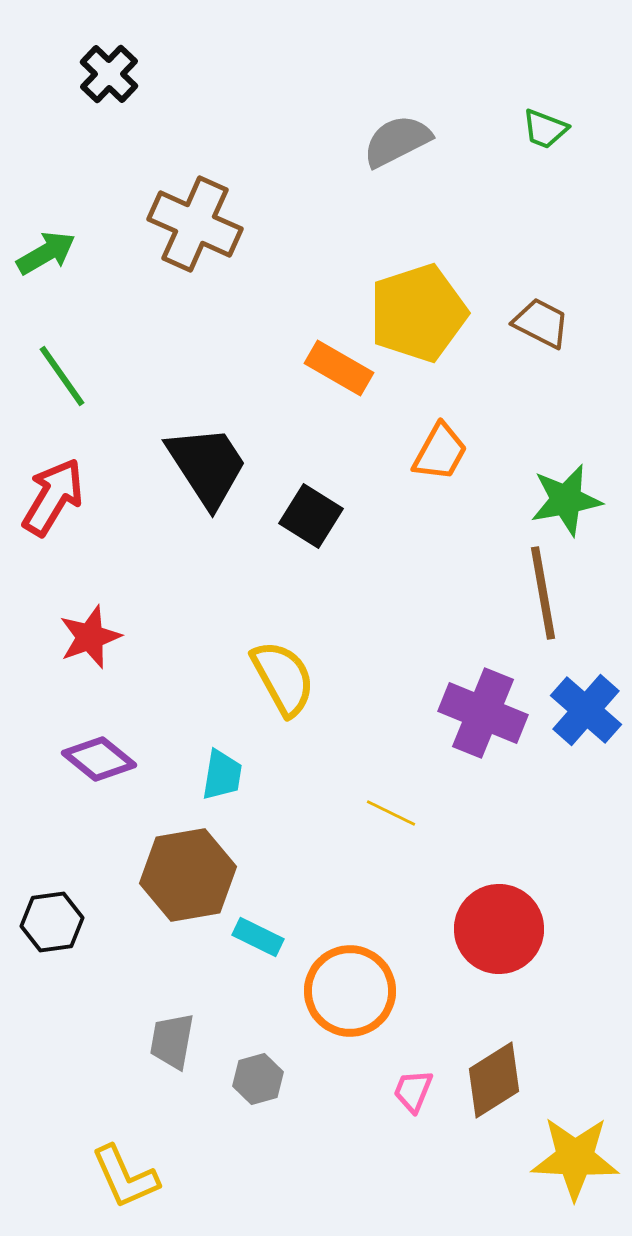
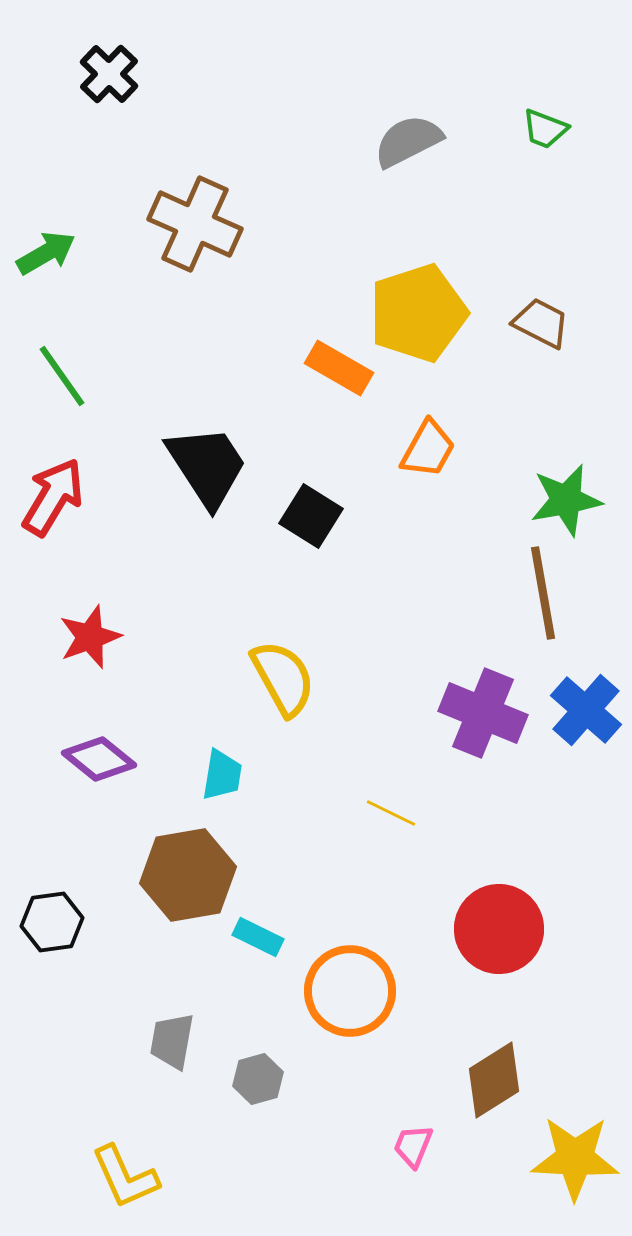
gray semicircle: moved 11 px right
orange trapezoid: moved 12 px left, 3 px up
pink trapezoid: moved 55 px down
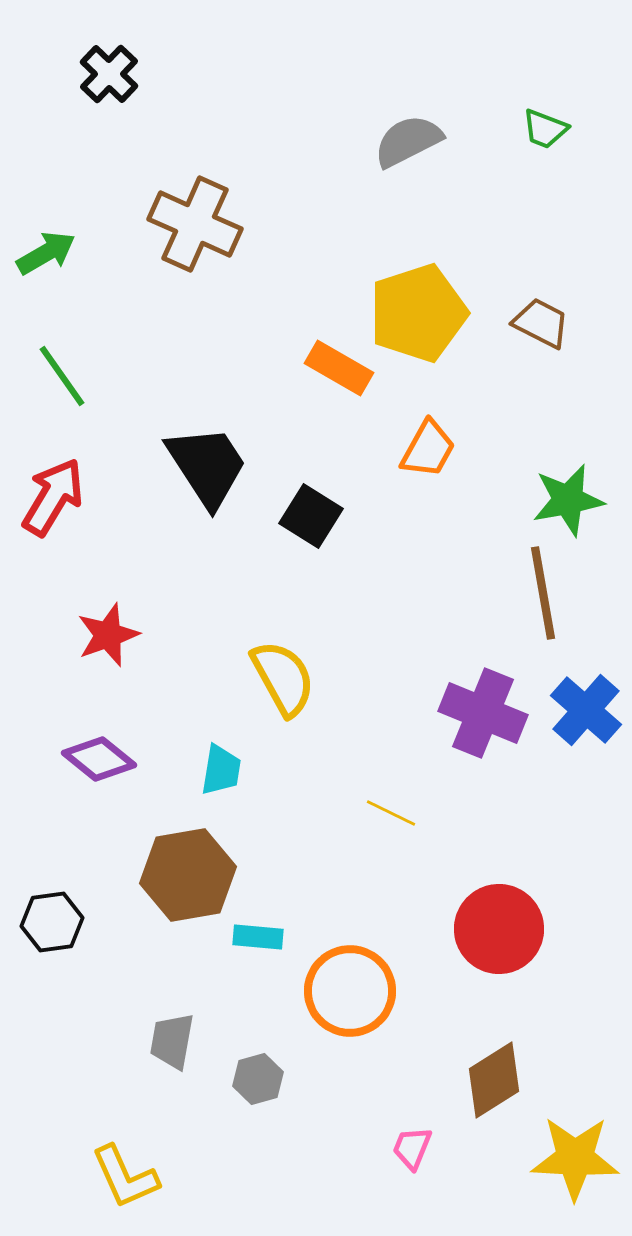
green star: moved 2 px right
red star: moved 18 px right, 2 px up
cyan trapezoid: moved 1 px left, 5 px up
cyan rectangle: rotated 21 degrees counterclockwise
pink trapezoid: moved 1 px left, 2 px down
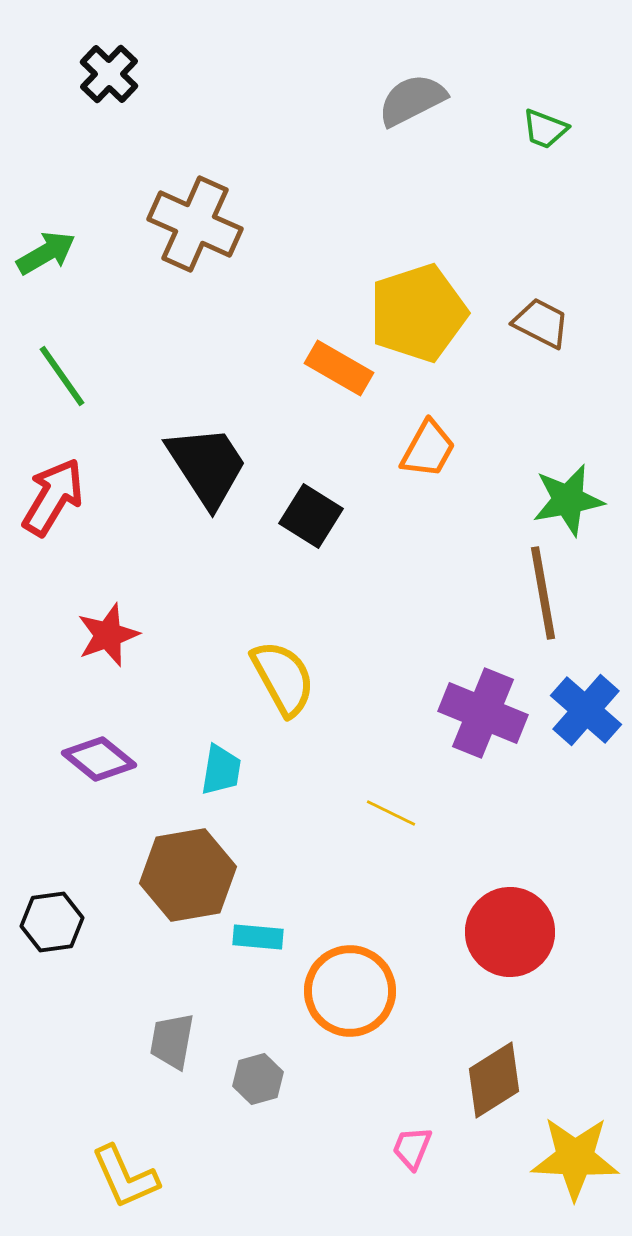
gray semicircle: moved 4 px right, 41 px up
red circle: moved 11 px right, 3 px down
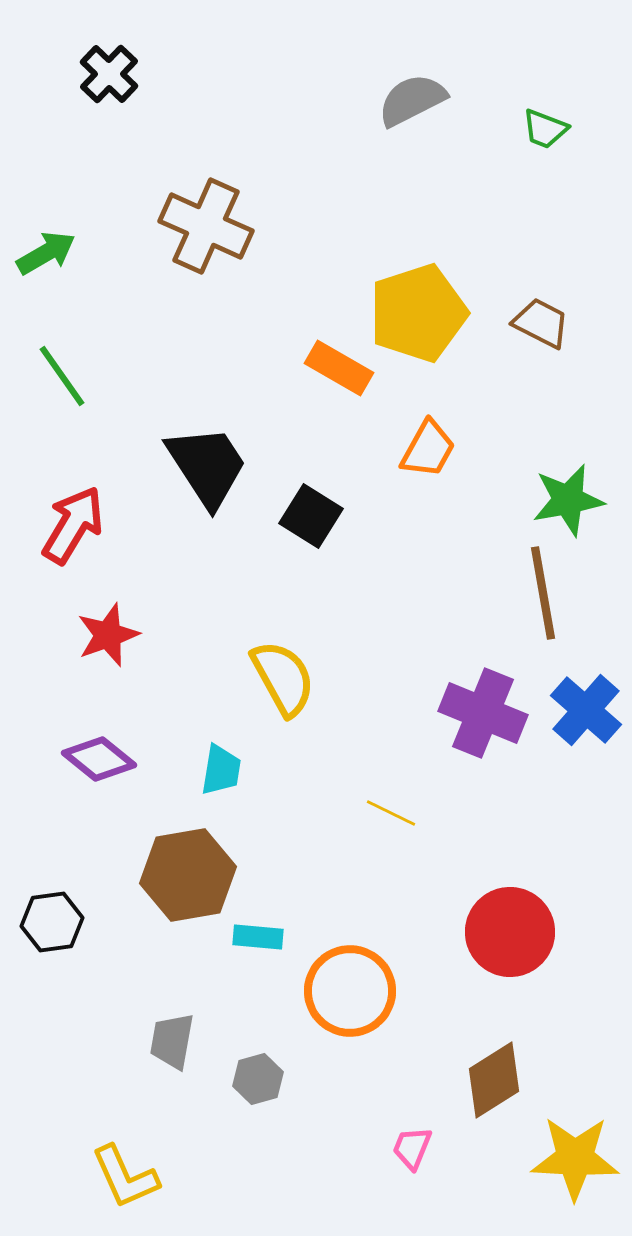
brown cross: moved 11 px right, 2 px down
red arrow: moved 20 px right, 28 px down
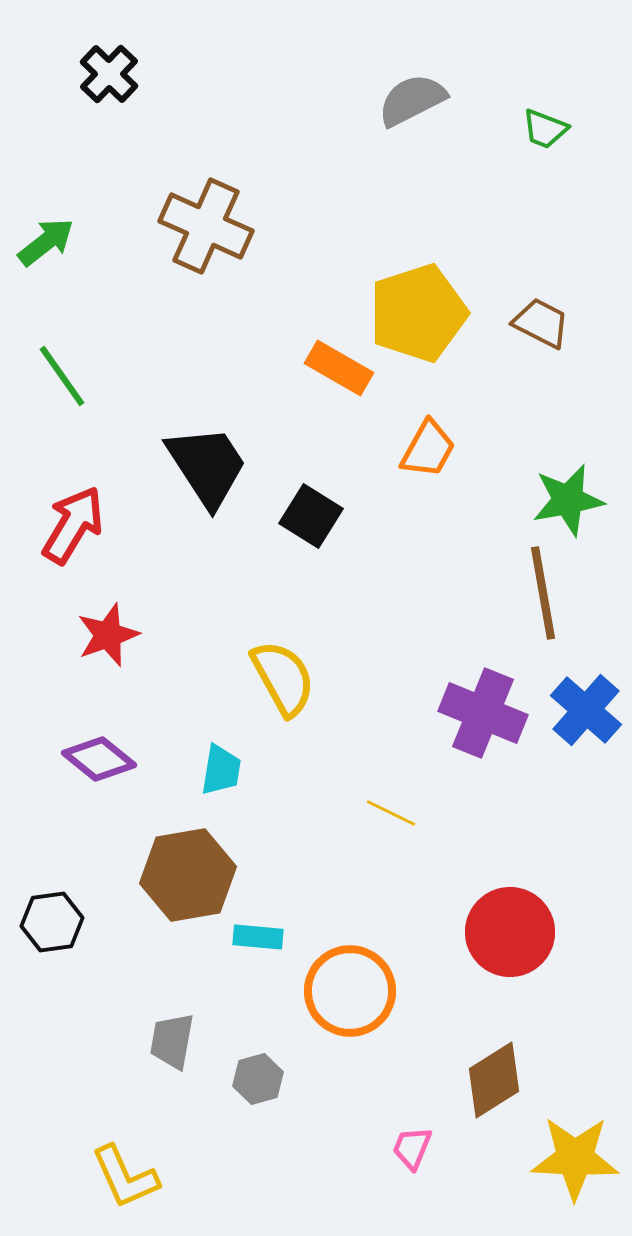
green arrow: moved 11 px up; rotated 8 degrees counterclockwise
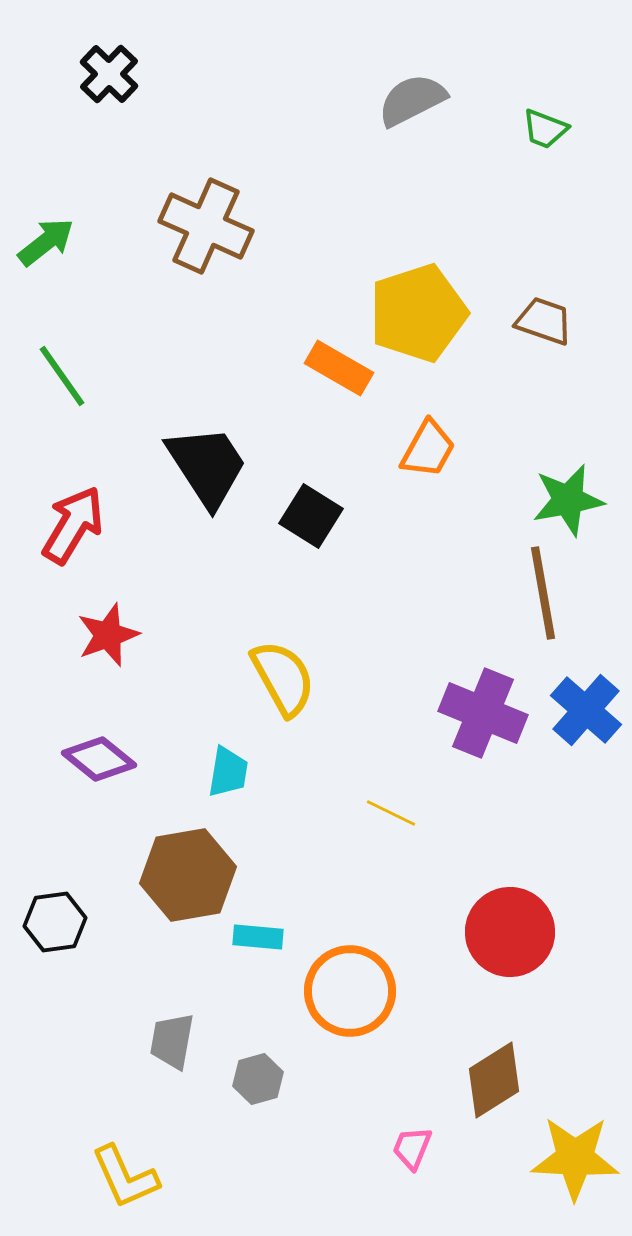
brown trapezoid: moved 3 px right, 2 px up; rotated 8 degrees counterclockwise
cyan trapezoid: moved 7 px right, 2 px down
black hexagon: moved 3 px right
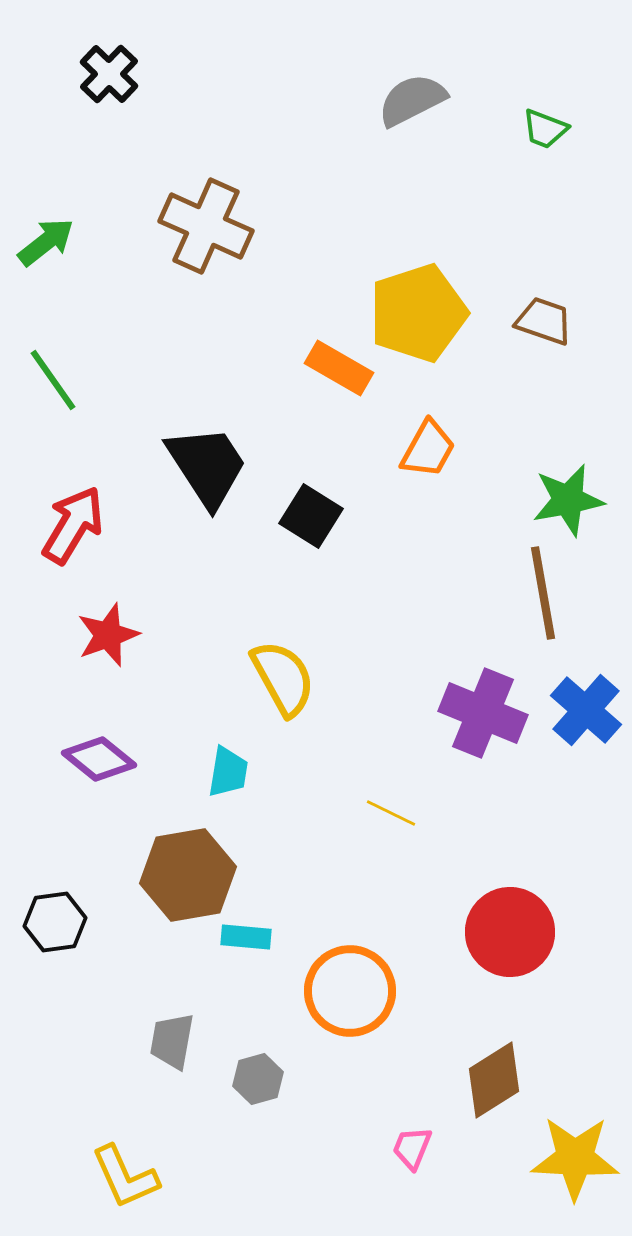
green line: moved 9 px left, 4 px down
cyan rectangle: moved 12 px left
